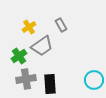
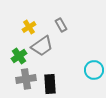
cyan circle: moved 10 px up
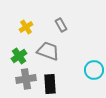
yellow cross: moved 3 px left
gray trapezoid: moved 6 px right, 5 px down; rotated 125 degrees counterclockwise
